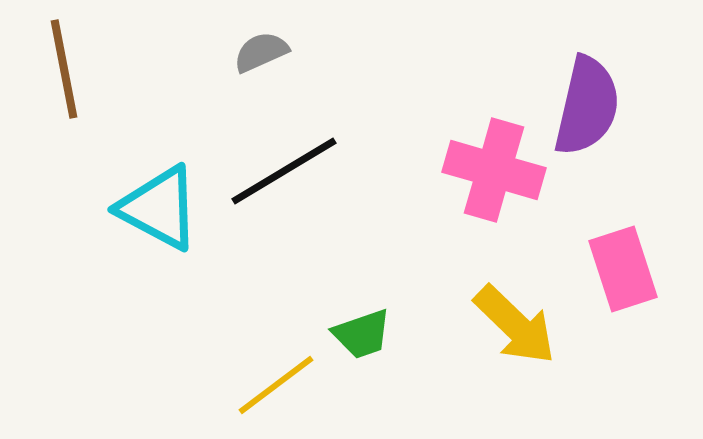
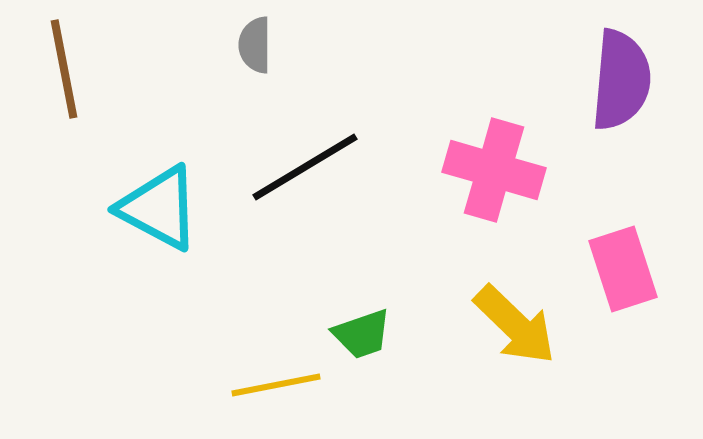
gray semicircle: moved 6 px left, 7 px up; rotated 66 degrees counterclockwise
purple semicircle: moved 34 px right, 26 px up; rotated 8 degrees counterclockwise
black line: moved 21 px right, 4 px up
yellow line: rotated 26 degrees clockwise
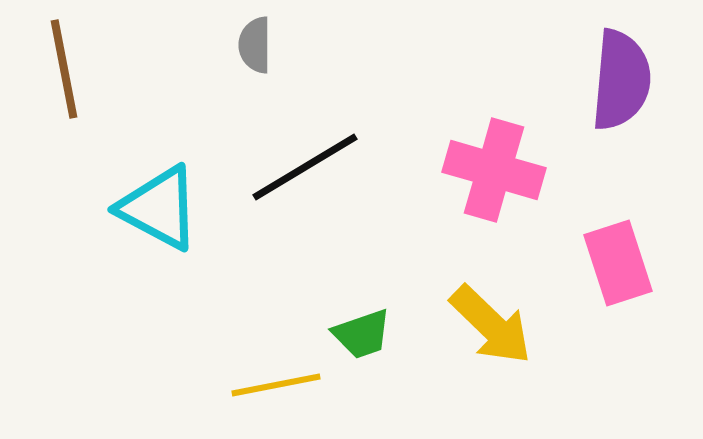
pink rectangle: moved 5 px left, 6 px up
yellow arrow: moved 24 px left
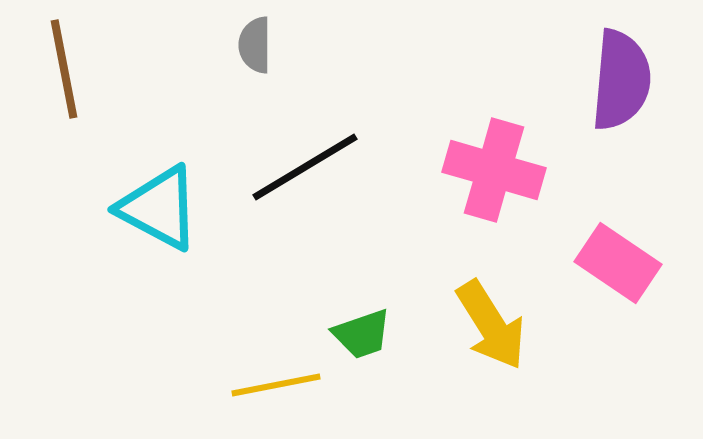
pink rectangle: rotated 38 degrees counterclockwise
yellow arrow: rotated 14 degrees clockwise
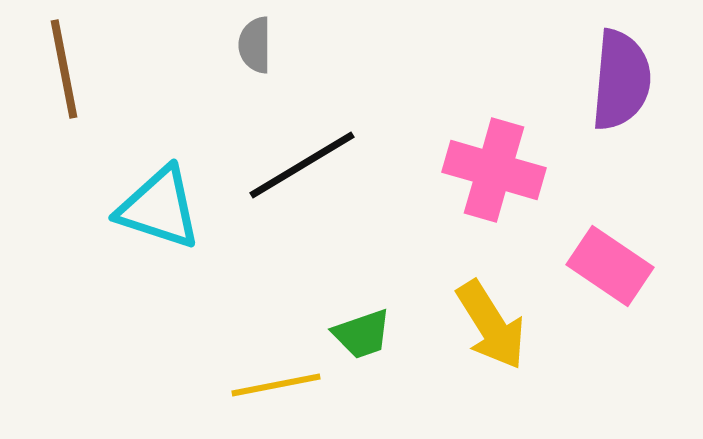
black line: moved 3 px left, 2 px up
cyan triangle: rotated 10 degrees counterclockwise
pink rectangle: moved 8 px left, 3 px down
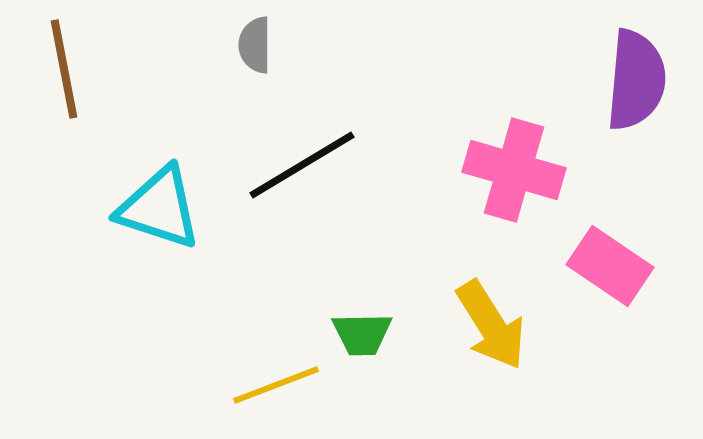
purple semicircle: moved 15 px right
pink cross: moved 20 px right
green trapezoid: rotated 18 degrees clockwise
yellow line: rotated 10 degrees counterclockwise
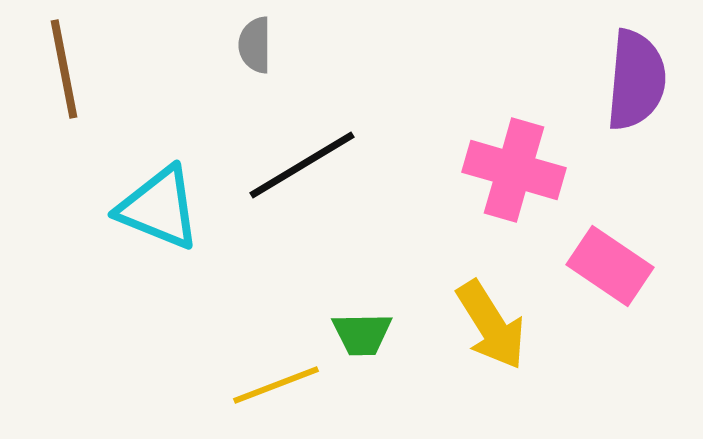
cyan triangle: rotated 4 degrees clockwise
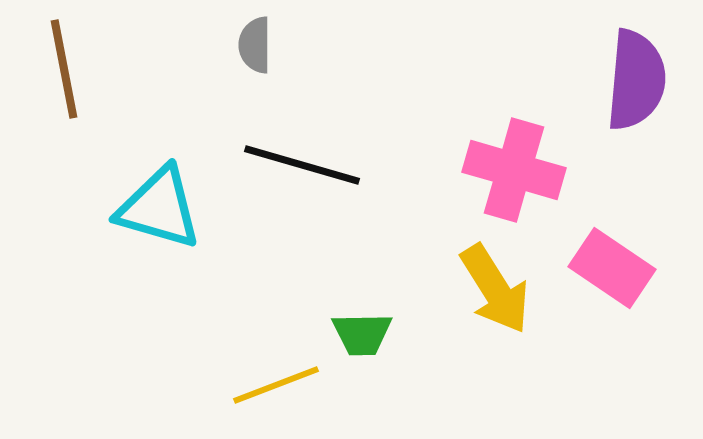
black line: rotated 47 degrees clockwise
cyan triangle: rotated 6 degrees counterclockwise
pink rectangle: moved 2 px right, 2 px down
yellow arrow: moved 4 px right, 36 px up
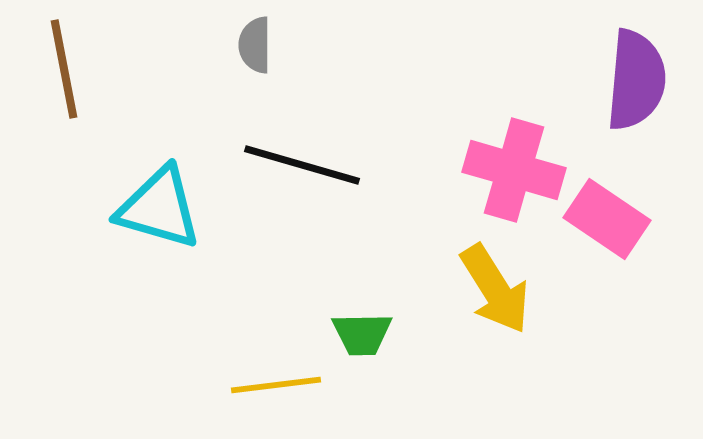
pink rectangle: moved 5 px left, 49 px up
yellow line: rotated 14 degrees clockwise
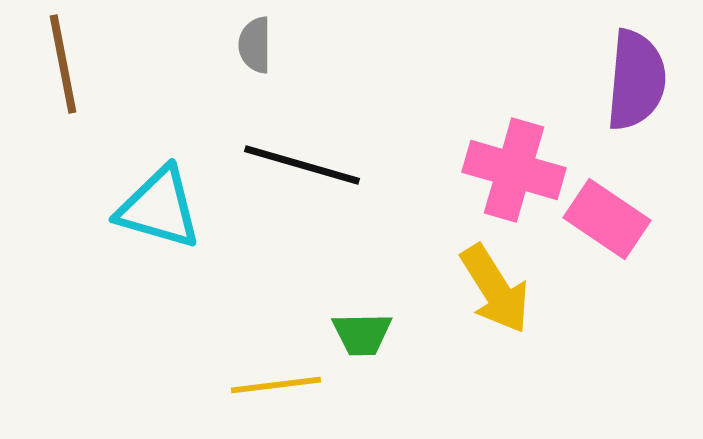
brown line: moved 1 px left, 5 px up
